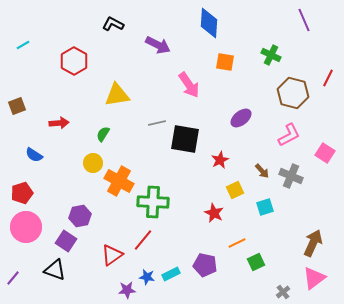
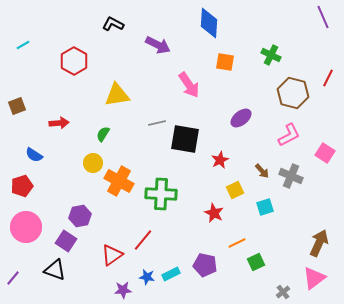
purple line at (304, 20): moved 19 px right, 3 px up
red pentagon at (22, 193): moved 7 px up
green cross at (153, 202): moved 8 px right, 8 px up
brown arrow at (313, 243): moved 6 px right
purple star at (127, 290): moved 4 px left
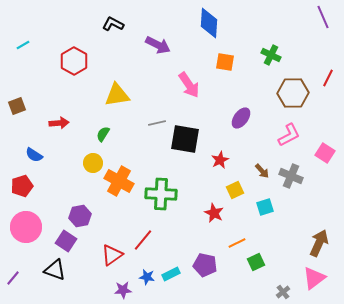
brown hexagon at (293, 93): rotated 16 degrees counterclockwise
purple ellipse at (241, 118): rotated 15 degrees counterclockwise
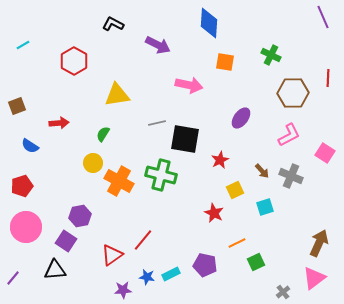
red line at (328, 78): rotated 24 degrees counterclockwise
pink arrow at (189, 85): rotated 44 degrees counterclockwise
blue semicircle at (34, 155): moved 4 px left, 9 px up
green cross at (161, 194): moved 19 px up; rotated 12 degrees clockwise
black triangle at (55, 270): rotated 25 degrees counterclockwise
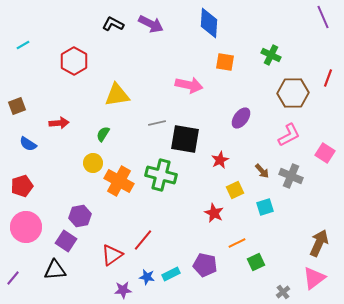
purple arrow at (158, 45): moved 7 px left, 21 px up
red line at (328, 78): rotated 18 degrees clockwise
blue semicircle at (30, 146): moved 2 px left, 2 px up
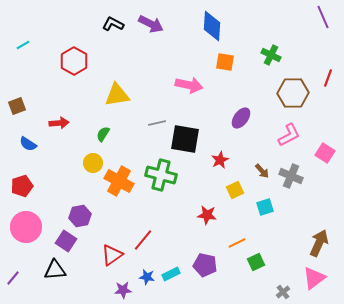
blue diamond at (209, 23): moved 3 px right, 3 px down
red star at (214, 213): moved 7 px left, 2 px down; rotated 18 degrees counterclockwise
